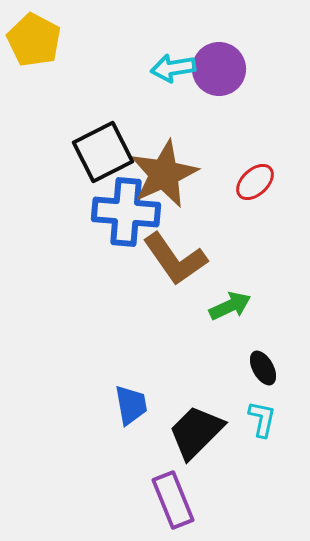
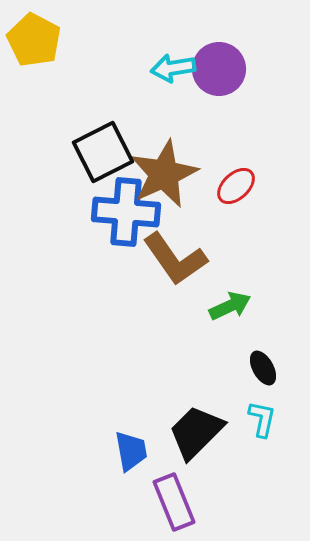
red ellipse: moved 19 px left, 4 px down
blue trapezoid: moved 46 px down
purple rectangle: moved 1 px right, 2 px down
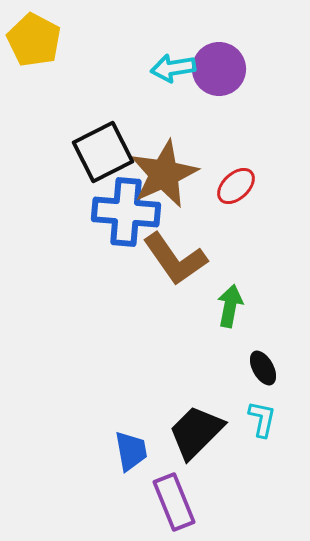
green arrow: rotated 54 degrees counterclockwise
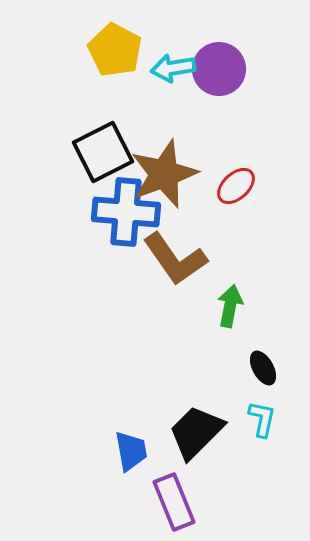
yellow pentagon: moved 81 px right, 10 px down
brown star: rotated 4 degrees clockwise
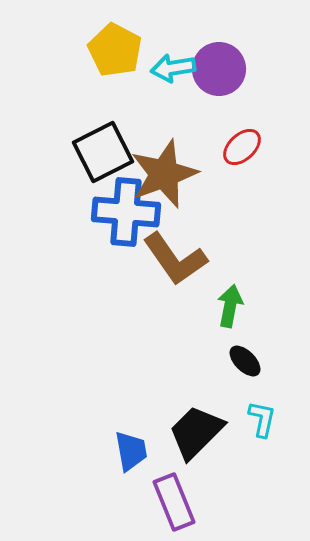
red ellipse: moved 6 px right, 39 px up
black ellipse: moved 18 px left, 7 px up; rotated 16 degrees counterclockwise
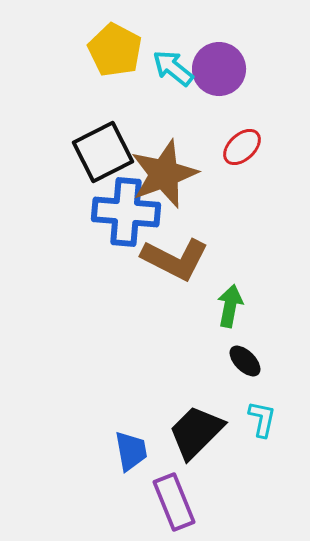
cyan arrow: rotated 48 degrees clockwise
brown L-shape: rotated 28 degrees counterclockwise
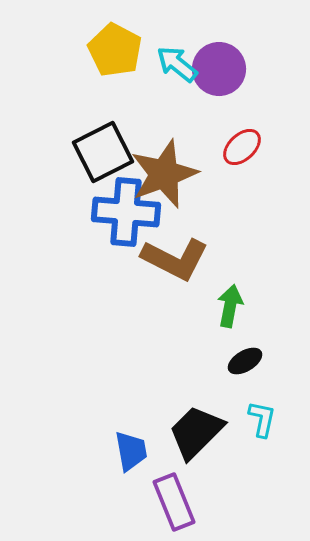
cyan arrow: moved 4 px right, 4 px up
black ellipse: rotated 76 degrees counterclockwise
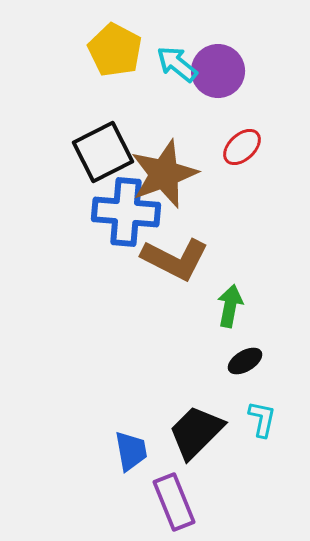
purple circle: moved 1 px left, 2 px down
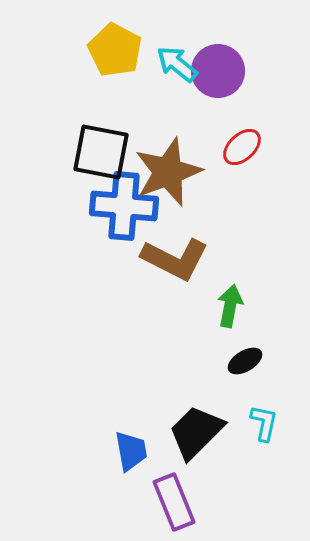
black square: moved 2 px left; rotated 38 degrees clockwise
brown star: moved 4 px right, 2 px up
blue cross: moved 2 px left, 6 px up
cyan L-shape: moved 2 px right, 4 px down
